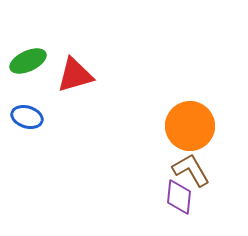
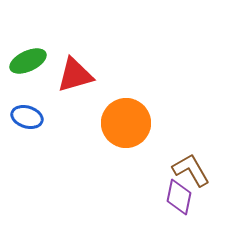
orange circle: moved 64 px left, 3 px up
purple diamond: rotated 6 degrees clockwise
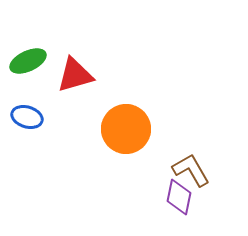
orange circle: moved 6 px down
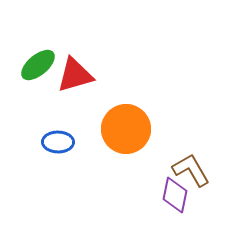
green ellipse: moved 10 px right, 4 px down; rotated 15 degrees counterclockwise
blue ellipse: moved 31 px right, 25 px down; rotated 16 degrees counterclockwise
purple diamond: moved 4 px left, 2 px up
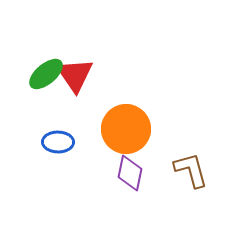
green ellipse: moved 8 px right, 9 px down
red triangle: rotated 48 degrees counterclockwise
brown L-shape: rotated 15 degrees clockwise
purple diamond: moved 45 px left, 22 px up
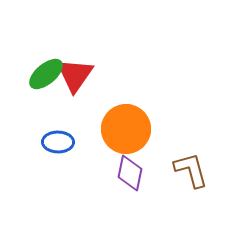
red triangle: rotated 9 degrees clockwise
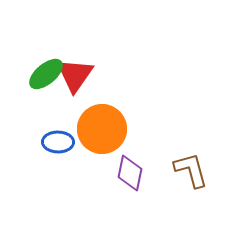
orange circle: moved 24 px left
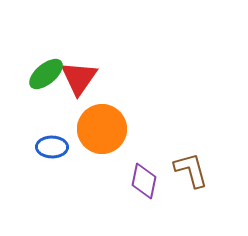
red triangle: moved 4 px right, 3 px down
blue ellipse: moved 6 px left, 5 px down
purple diamond: moved 14 px right, 8 px down
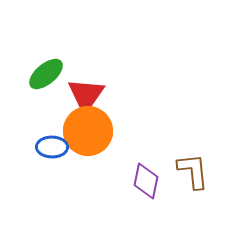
red triangle: moved 7 px right, 17 px down
orange circle: moved 14 px left, 2 px down
brown L-shape: moved 2 px right, 1 px down; rotated 9 degrees clockwise
purple diamond: moved 2 px right
